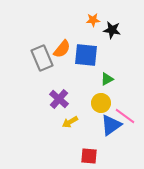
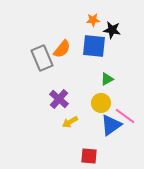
blue square: moved 8 px right, 9 px up
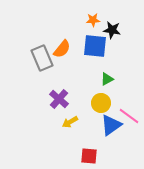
blue square: moved 1 px right
pink line: moved 4 px right
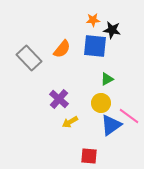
gray rectangle: moved 13 px left; rotated 20 degrees counterclockwise
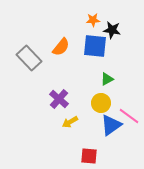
orange semicircle: moved 1 px left, 2 px up
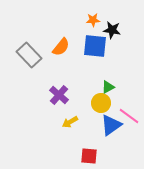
gray rectangle: moved 3 px up
green triangle: moved 1 px right, 8 px down
purple cross: moved 4 px up
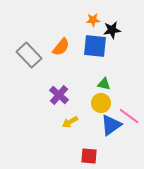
black star: rotated 18 degrees counterclockwise
green triangle: moved 4 px left, 3 px up; rotated 40 degrees clockwise
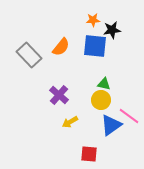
yellow circle: moved 3 px up
red square: moved 2 px up
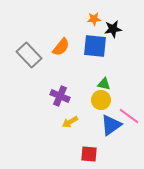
orange star: moved 1 px right, 1 px up
black star: moved 1 px right, 1 px up
purple cross: moved 1 px right, 1 px down; rotated 18 degrees counterclockwise
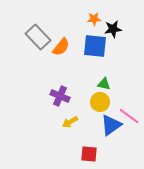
gray rectangle: moved 9 px right, 18 px up
yellow circle: moved 1 px left, 2 px down
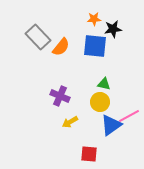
pink line: rotated 65 degrees counterclockwise
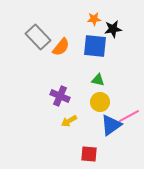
green triangle: moved 6 px left, 4 px up
yellow arrow: moved 1 px left, 1 px up
